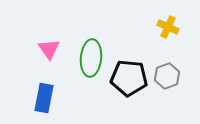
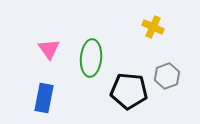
yellow cross: moved 15 px left
black pentagon: moved 13 px down
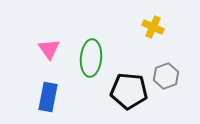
gray hexagon: moved 1 px left
blue rectangle: moved 4 px right, 1 px up
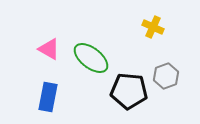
pink triangle: rotated 25 degrees counterclockwise
green ellipse: rotated 57 degrees counterclockwise
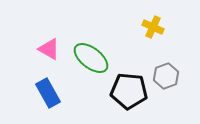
blue rectangle: moved 4 px up; rotated 40 degrees counterclockwise
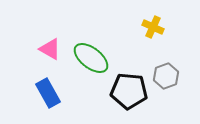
pink triangle: moved 1 px right
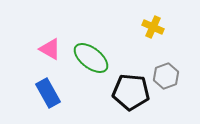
black pentagon: moved 2 px right, 1 px down
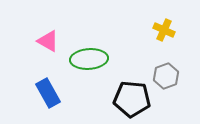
yellow cross: moved 11 px right, 3 px down
pink triangle: moved 2 px left, 8 px up
green ellipse: moved 2 px left, 1 px down; rotated 42 degrees counterclockwise
black pentagon: moved 1 px right, 7 px down
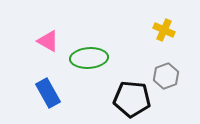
green ellipse: moved 1 px up
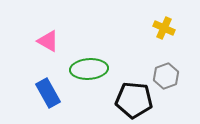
yellow cross: moved 2 px up
green ellipse: moved 11 px down
black pentagon: moved 2 px right, 1 px down
